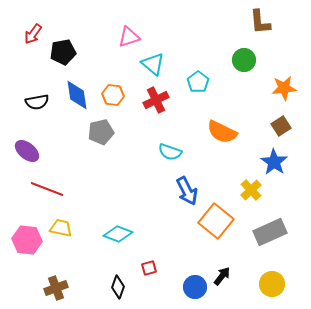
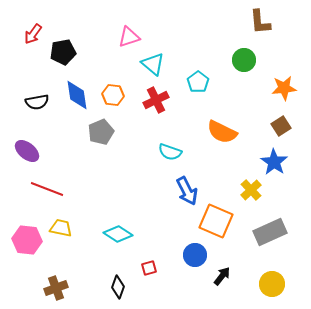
gray pentagon: rotated 10 degrees counterclockwise
orange square: rotated 16 degrees counterclockwise
cyan diamond: rotated 12 degrees clockwise
blue circle: moved 32 px up
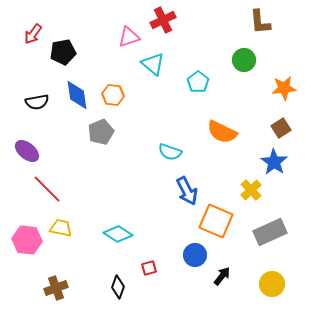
red cross: moved 7 px right, 80 px up
brown square: moved 2 px down
red line: rotated 24 degrees clockwise
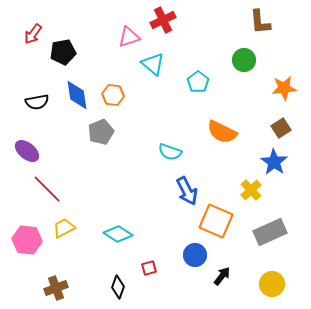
yellow trapezoid: moved 3 px right; rotated 40 degrees counterclockwise
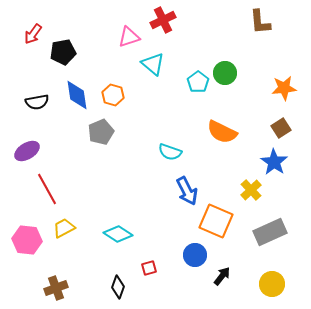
green circle: moved 19 px left, 13 px down
orange hexagon: rotated 10 degrees clockwise
purple ellipse: rotated 70 degrees counterclockwise
red line: rotated 16 degrees clockwise
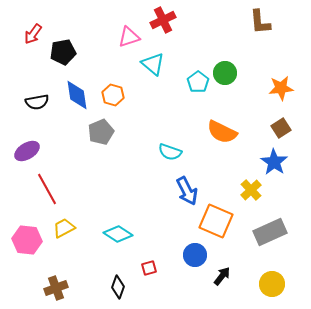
orange star: moved 3 px left
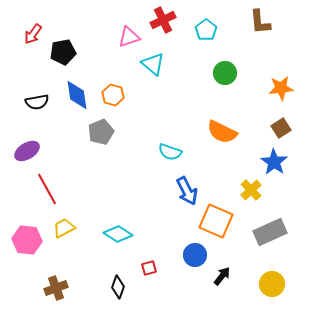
cyan pentagon: moved 8 px right, 52 px up
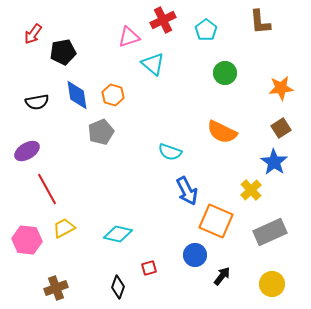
cyan diamond: rotated 20 degrees counterclockwise
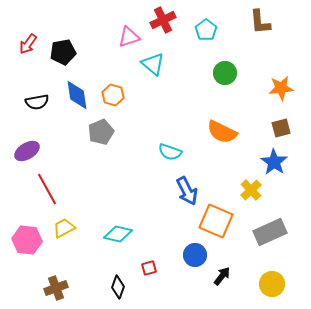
red arrow: moved 5 px left, 10 px down
brown square: rotated 18 degrees clockwise
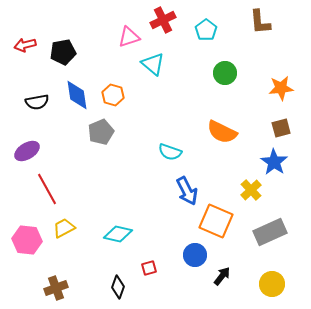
red arrow: moved 3 px left, 1 px down; rotated 40 degrees clockwise
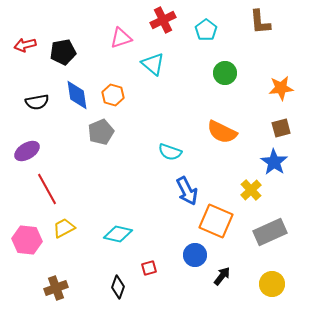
pink triangle: moved 8 px left, 1 px down
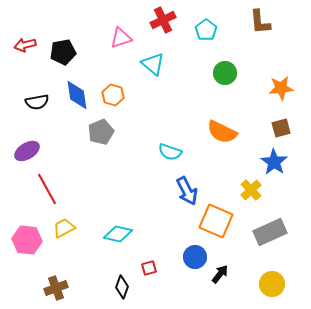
blue circle: moved 2 px down
black arrow: moved 2 px left, 2 px up
black diamond: moved 4 px right
